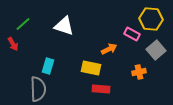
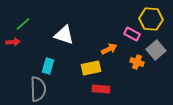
white triangle: moved 9 px down
red arrow: moved 2 px up; rotated 64 degrees counterclockwise
yellow rectangle: rotated 24 degrees counterclockwise
orange cross: moved 2 px left, 10 px up; rotated 32 degrees clockwise
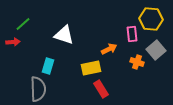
pink rectangle: rotated 56 degrees clockwise
red rectangle: rotated 54 degrees clockwise
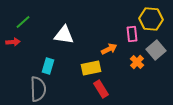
green line: moved 2 px up
white triangle: rotated 10 degrees counterclockwise
orange cross: rotated 24 degrees clockwise
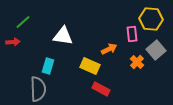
white triangle: moved 1 px left, 1 px down
yellow rectangle: moved 1 px left, 2 px up; rotated 36 degrees clockwise
red rectangle: rotated 30 degrees counterclockwise
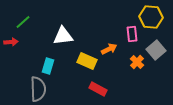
yellow hexagon: moved 2 px up
white triangle: rotated 15 degrees counterclockwise
red arrow: moved 2 px left
yellow rectangle: moved 3 px left, 5 px up
red rectangle: moved 3 px left
